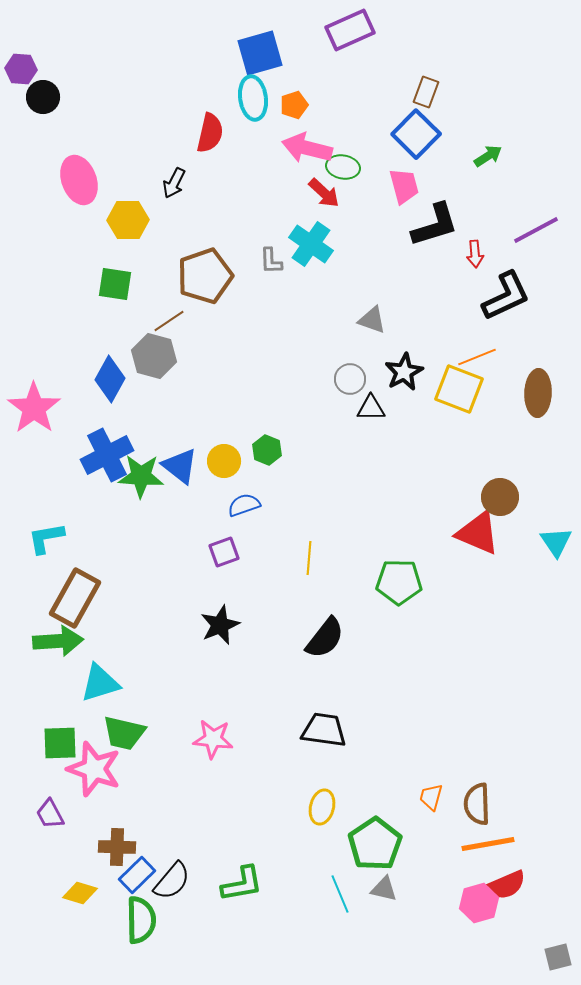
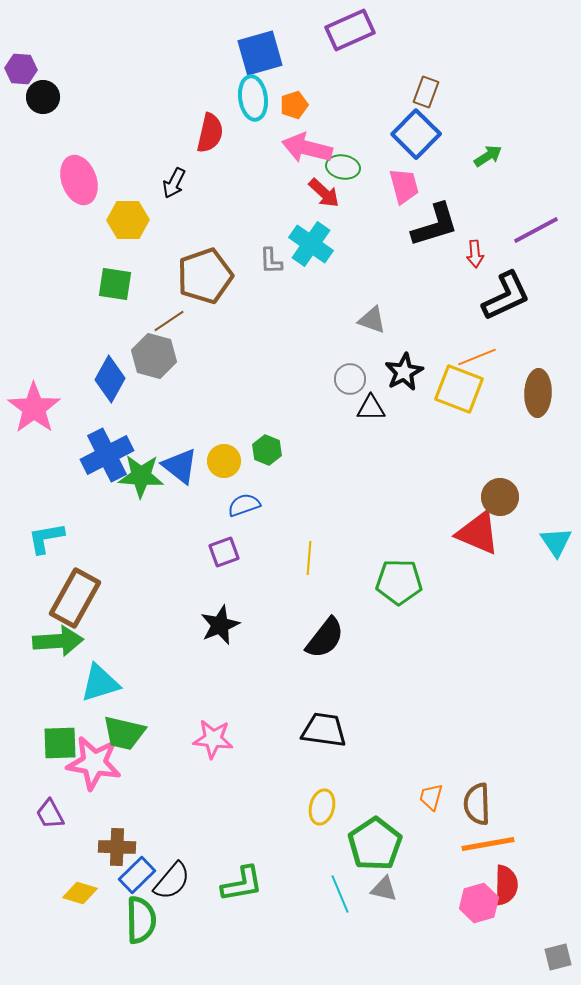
pink star at (94, 769): moved 6 px up; rotated 10 degrees counterclockwise
red semicircle at (506, 885): rotated 66 degrees counterclockwise
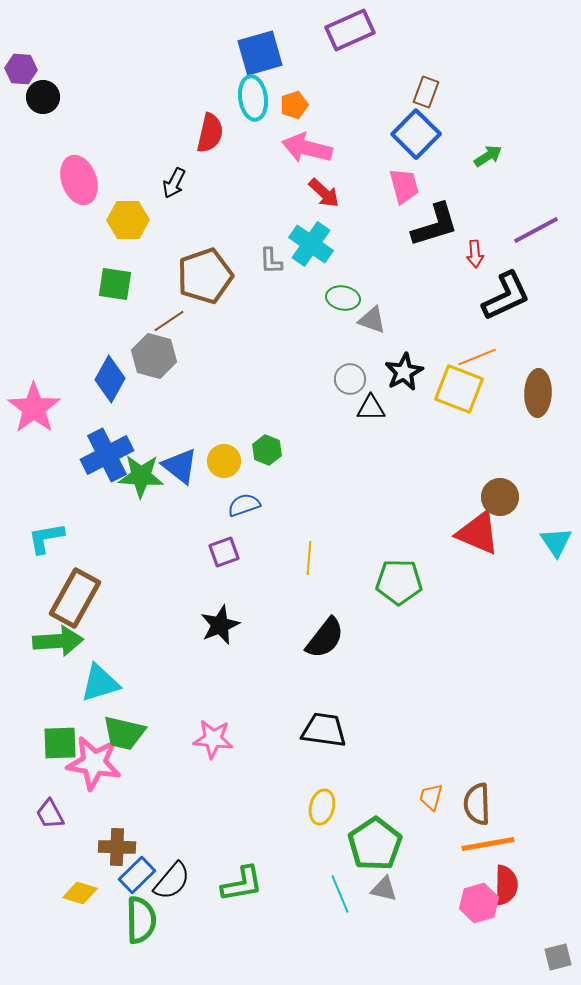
green ellipse at (343, 167): moved 131 px down
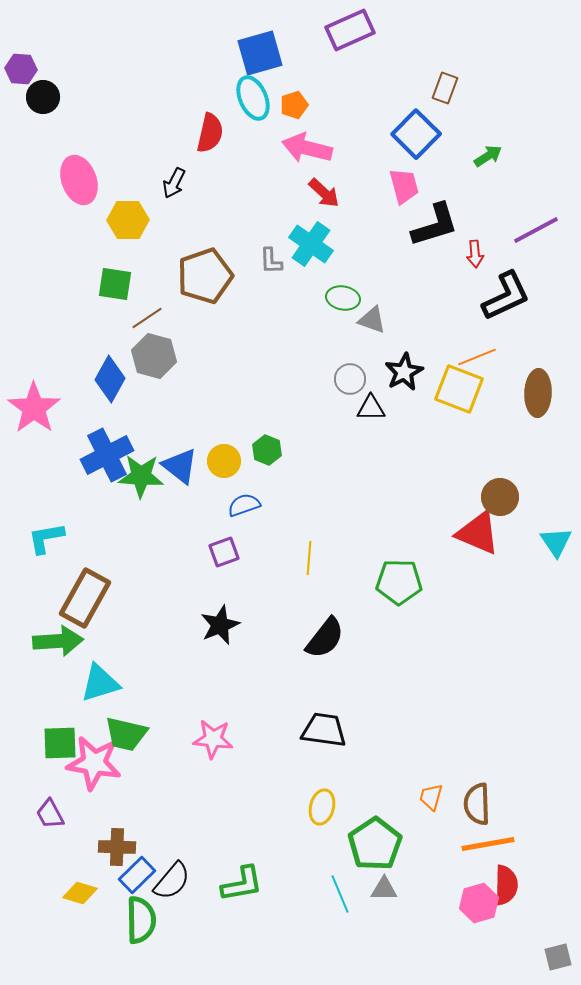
brown rectangle at (426, 92): moved 19 px right, 4 px up
cyan ellipse at (253, 98): rotated 15 degrees counterclockwise
brown line at (169, 321): moved 22 px left, 3 px up
brown rectangle at (75, 598): moved 10 px right
green trapezoid at (124, 733): moved 2 px right, 1 px down
gray triangle at (384, 889): rotated 12 degrees counterclockwise
